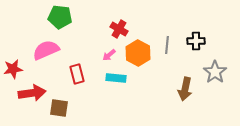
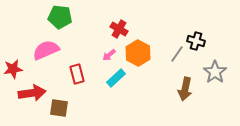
black cross: rotated 18 degrees clockwise
gray line: moved 10 px right, 9 px down; rotated 30 degrees clockwise
cyan rectangle: rotated 48 degrees counterclockwise
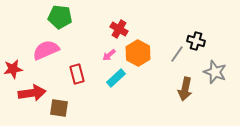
gray star: rotated 15 degrees counterclockwise
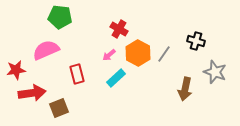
gray line: moved 13 px left
red star: moved 3 px right, 1 px down
brown square: rotated 30 degrees counterclockwise
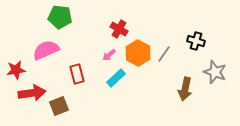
brown square: moved 2 px up
